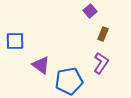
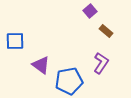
brown rectangle: moved 3 px right, 3 px up; rotated 72 degrees counterclockwise
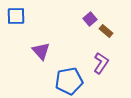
purple square: moved 8 px down
blue square: moved 1 px right, 25 px up
purple triangle: moved 14 px up; rotated 12 degrees clockwise
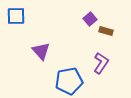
brown rectangle: rotated 24 degrees counterclockwise
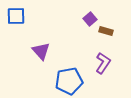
purple L-shape: moved 2 px right
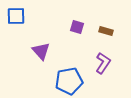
purple square: moved 13 px left, 8 px down; rotated 32 degrees counterclockwise
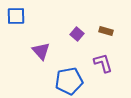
purple square: moved 7 px down; rotated 24 degrees clockwise
purple L-shape: rotated 50 degrees counterclockwise
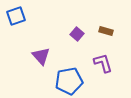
blue square: rotated 18 degrees counterclockwise
purple triangle: moved 5 px down
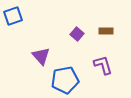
blue square: moved 3 px left
brown rectangle: rotated 16 degrees counterclockwise
purple L-shape: moved 2 px down
blue pentagon: moved 4 px left, 1 px up
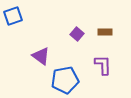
brown rectangle: moved 1 px left, 1 px down
purple triangle: rotated 12 degrees counterclockwise
purple L-shape: rotated 15 degrees clockwise
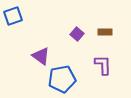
blue pentagon: moved 3 px left, 1 px up
